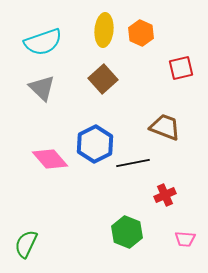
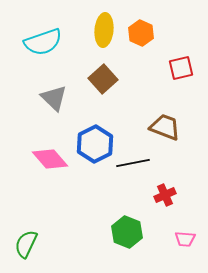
gray triangle: moved 12 px right, 10 px down
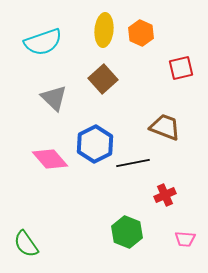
green semicircle: rotated 60 degrees counterclockwise
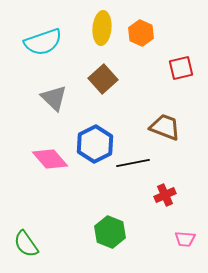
yellow ellipse: moved 2 px left, 2 px up
green hexagon: moved 17 px left
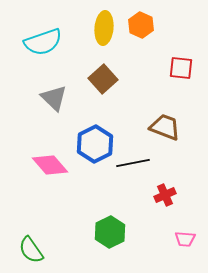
yellow ellipse: moved 2 px right
orange hexagon: moved 8 px up
red square: rotated 20 degrees clockwise
pink diamond: moved 6 px down
green hexagon: rotated 12 degrees clockwise
green semicircle: moved 5 px right, 6 px down
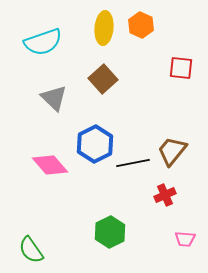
brown trapezoid: moved 7 px right, 24 px down; rotated 72 degrees counterclockwise
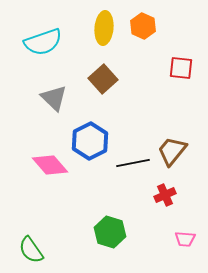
orange hexagon: moved 2 px right, 1 px down
blue hexagon: moved 5 px left, 3 px up
green hexagon: rotated 16 degrees counterclockwise
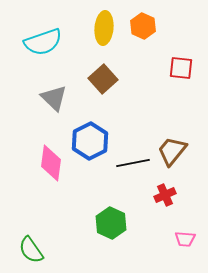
pink diamond: moved 1 px right, 2 px up; rotated 48 degrees clockwise
green hexagon: moved 1 px right, 9 px up; rotated 8 degrees clockwise
